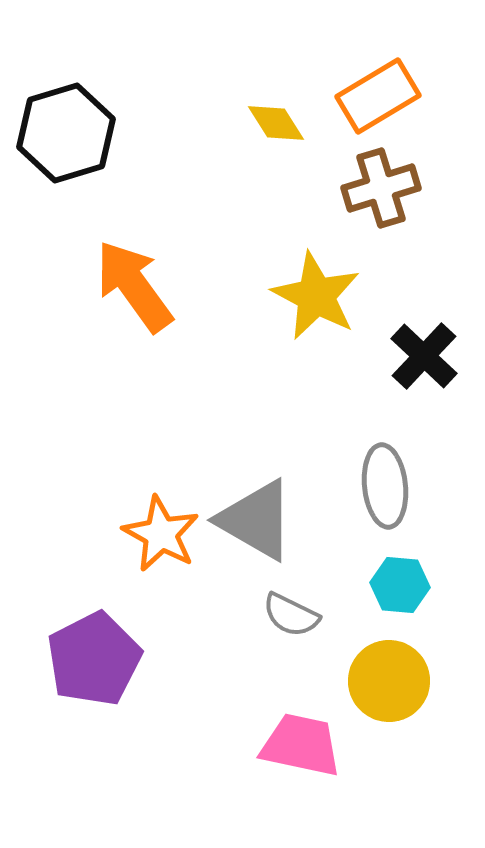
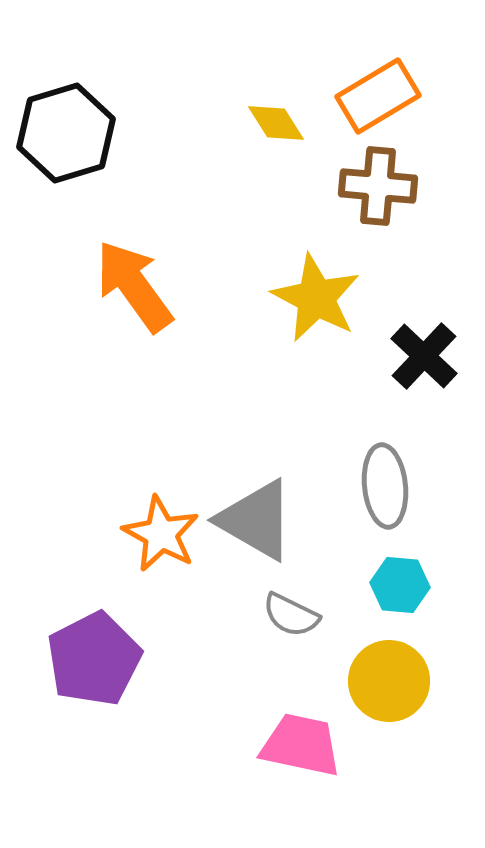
brown cross: moved 3 px left, 2 px up; rotated 22 degrees clockwise
yellow star: moved 2 px down
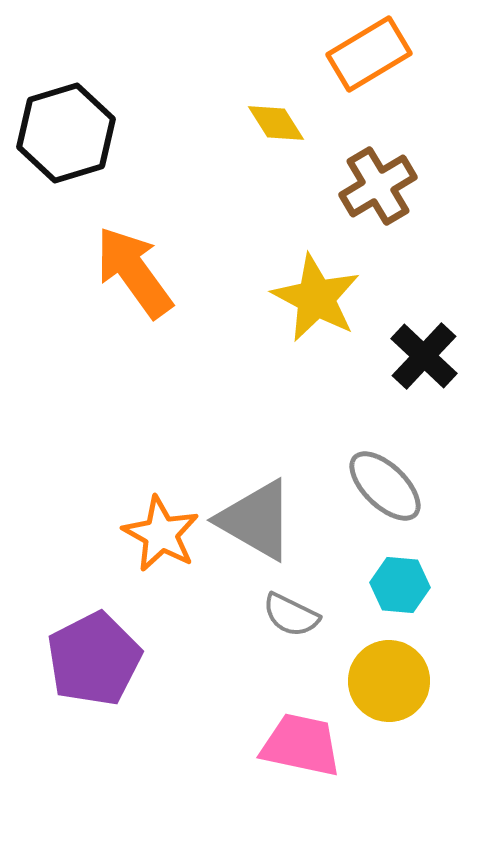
orange rectangle: moved 9 px left, 42 px up
brown cross: rotated 36 degrees counterclockwise
orange arrow: moved 14 px up
gray ellipse: rotated 40 degrees counterclockwise
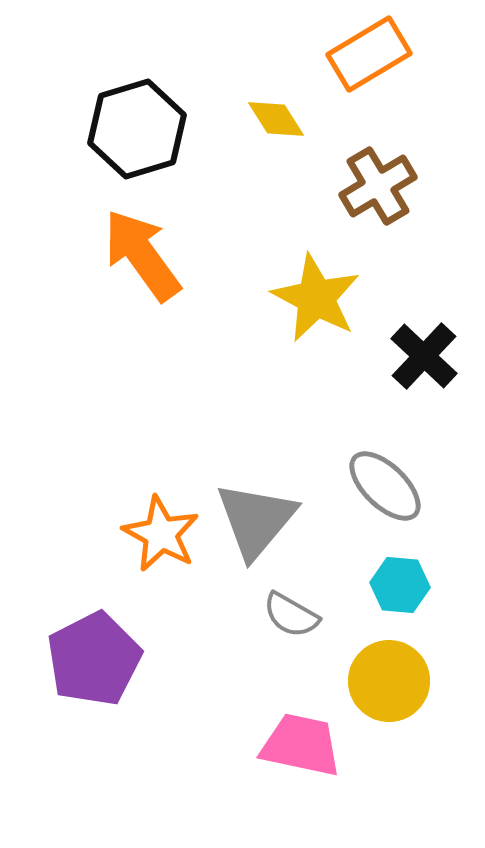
yellow diamond: moved 4 px up
black hexagon: moved 71 px right, 4 px up
orange arrow: moved 8 px right, 17 px up
gray triangle: rotated 40 degrees clockwise
gray semicircle: rotated 4 degrees clockwise
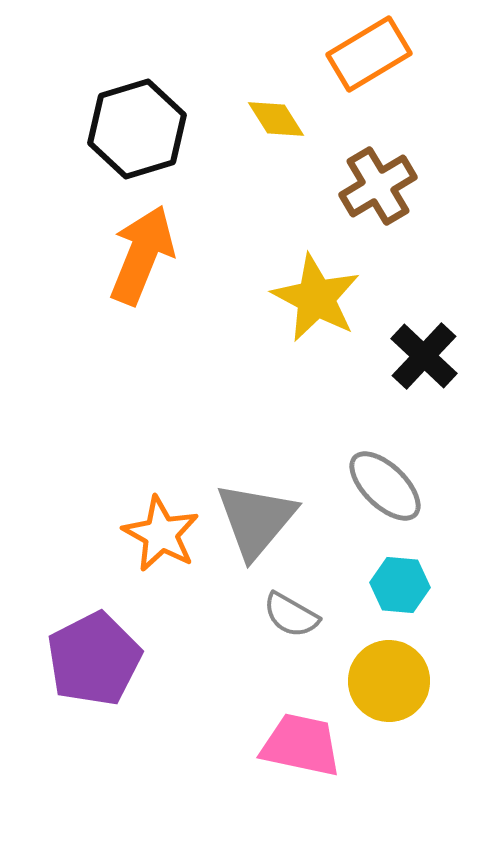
orange arrow: rotated 58 degrees clockwise
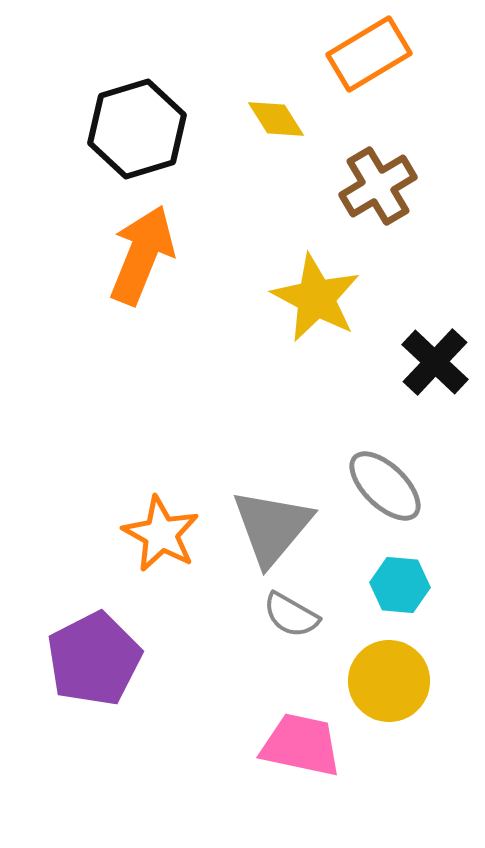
black cross: moved 11 px right, 6 px down
gray triangle: moved 16 px right, 7 px down
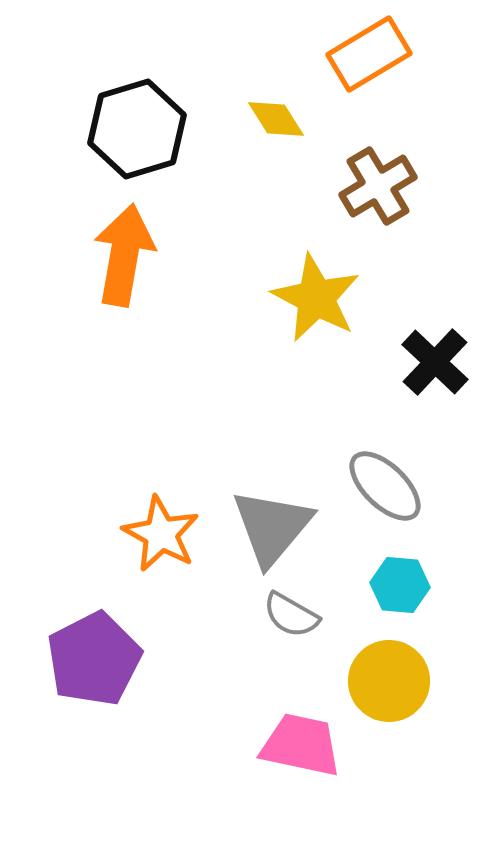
orange arrow: moved 18 px left; rotated 12 degrees counterclockwise
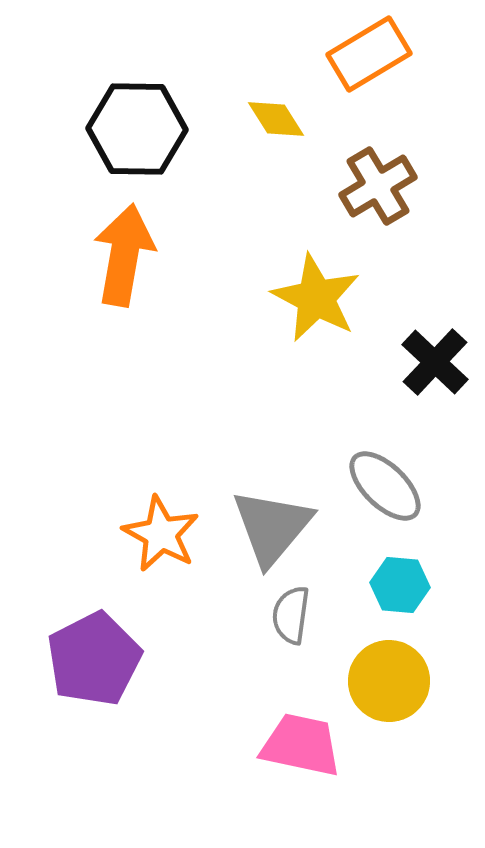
black hexagon: rotated 18 degrees clockwise
gray semicircle: rotated 68 degrees clockwise
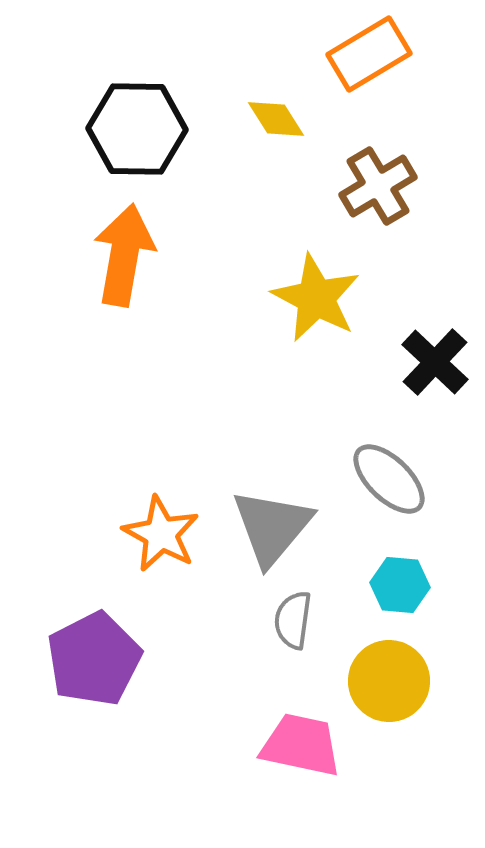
gray ellipse: moved 4 px right, 7 px up
gray semicircle: moved 2 px right, 5 px down
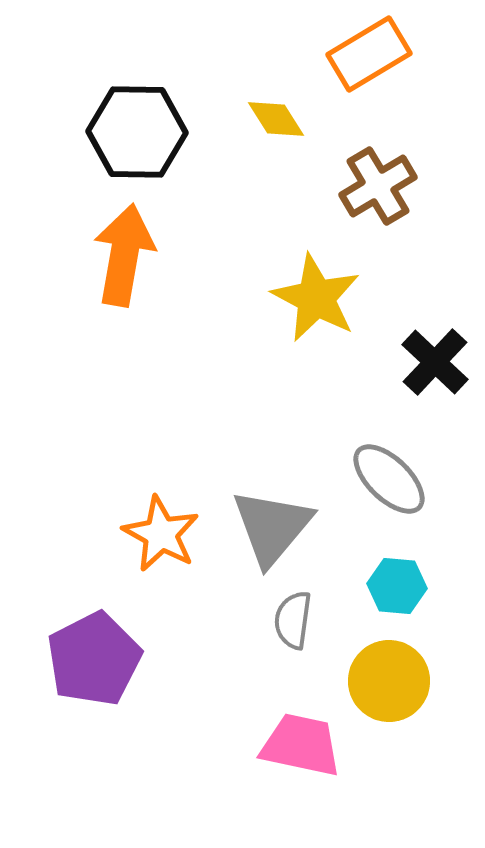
black hexagon: moved 3 px down
cyan hexagon: moved 3 px left, 1 px down
